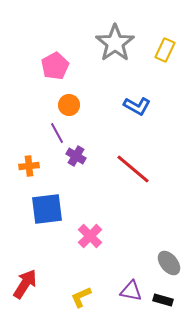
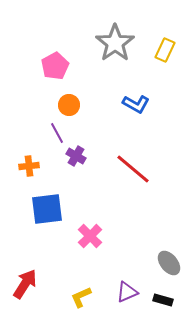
blue L-shape: moved 1 px left, 2 px up
purple triangle: moved 4 px left, 1 px down; rotated 35 degrees counterclockwise
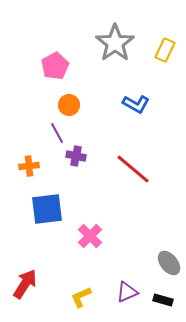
purple cross: rotated 18 degrees counterclockwise
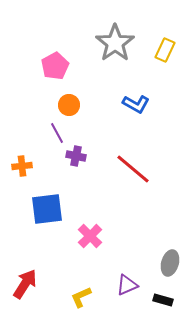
orange cross: moved 7 px left
gray ellipse: moved 1 px right; rotated 55 degrees clockwise
purple triangle: moved 7 px up
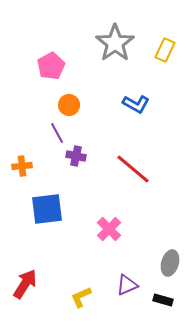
pink pentagon: moved 4 px left
pink cross: moved 19 px right, 7 px up
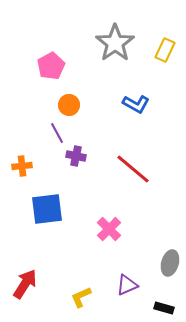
black rectangle: moved 1 px right, 8 px down
